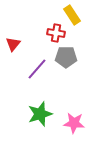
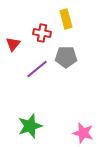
yellow rectangle: moved 6 px left, 4 px down; rotated 18 degrees clockwise
red cross: moved 14 px left
purple line: rotated 10 degrees clockwise
green star: moved 10 px left, 12 px down
pink star: moved 9 px right, 10 px down; rotated 10 degrees clockwise
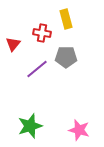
pink star: moved 4 px left, 3 px up
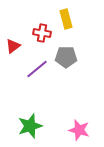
red triangle: moved 2 px down; rotated 14 degrees clockwise
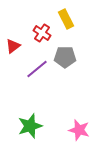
yellow rectangle: rotated 12 degrees counterclockwise
red cross: rotated 24 degrees clockwise
gray pentagon: moved 1 px left
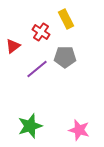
red cross: moved 1 px left, 1 px up
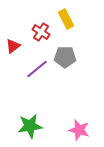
green star: rotated 10 degrees clockwise
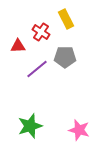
red triangle: moved 5 px right; rotated 35 degrees clockwise
green star: rotated 10 degrees counterclockwise
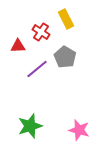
gray pentagon: rotated 30 degrees clockwise
